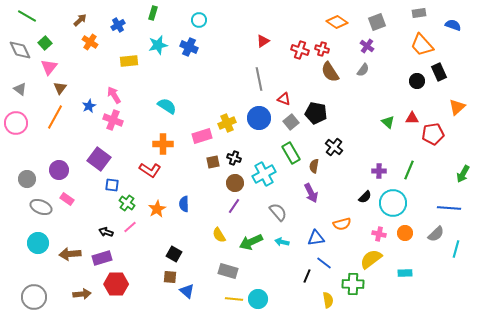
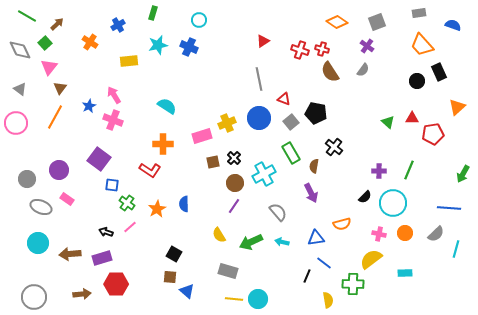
brown arrow at (80, 20): moved 23 px left, 4 px down
black cross at (234, 158): rotated 24 degrees clockwise
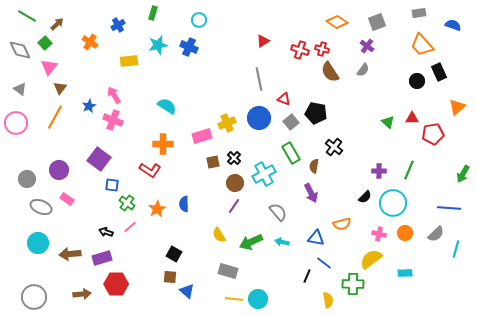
blue triangle at (316, 238): rotated 18 degrees clockwise
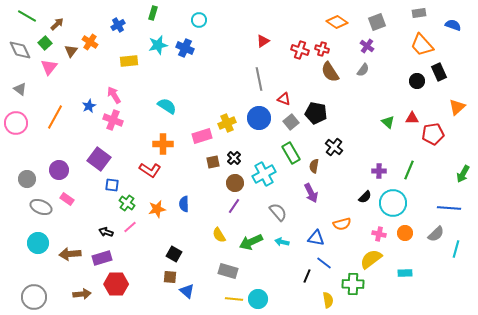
blue cross at (189, 47): moved 4 px left, 1 px down
brown triangle at (60, 88): moved 11 px right, 37 px up
orange star at (157, 209): rotated 18 degrees clockwise
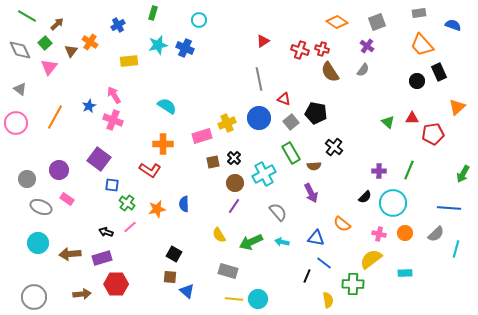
brown semicircle at (314, 166): rotated 104 degrees counterclockwise
orange semicircle at (342, 224): rotated 54 degrees clockwise
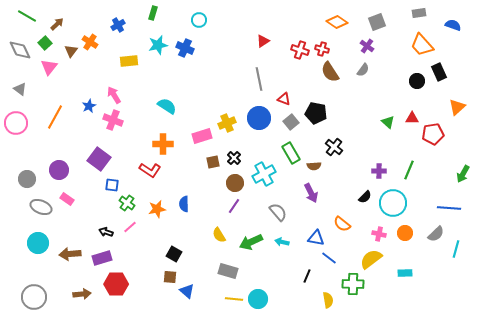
blue line at (324, 263): moved 5 px right, 5 px up
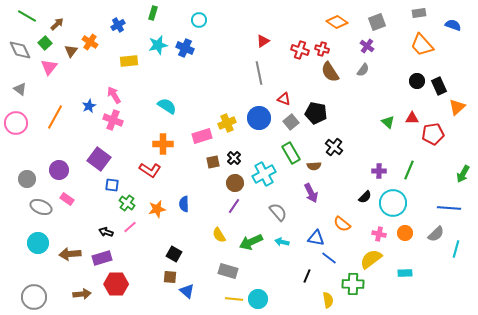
black rectangle at (439, 72): moved 14 px down
gray line at (259, 79): moved 6 px up
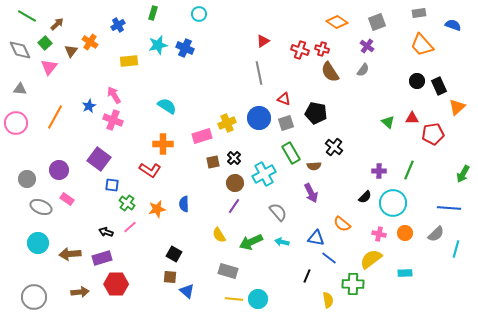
cyan circle at (199, 20): moved 6 px up
gray triangle at (20, 89): rotated 32 degrees counterclockwise
gray square at (291, 122): moved 5 px left, 1 px down; rotated 21 degrees clockwise
brown arrow at (82, 294): moved 2 px left, 2 px up
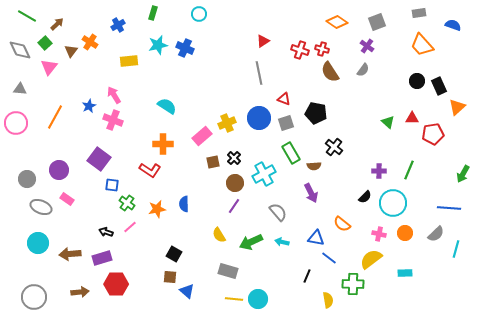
pink rectangle at (202, 136): rotated 24 degrees counterclockwise
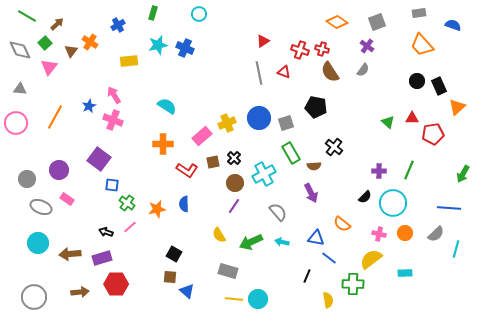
red triangle at (284, 99): moved 27 px up
black pentagon at (316, 113): moved 6 px up
red L-shape at (150, 170): moved 37 px right
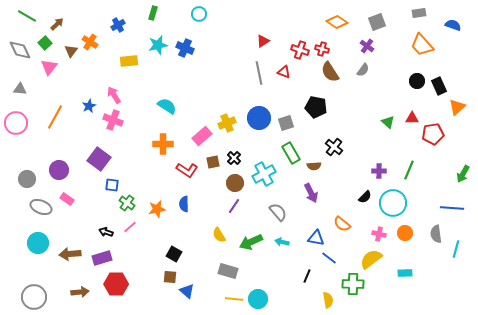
blue line at (449, 208): moved 3 px right
gray semicircle at (436, 234): rotated 126 degrees clockwise
